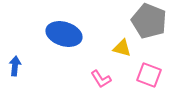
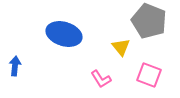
yellow triangle: moved 1 px left, 1 px up; rotated 36 degrees clockwise
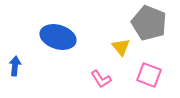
gray pentagon: moved 2 px down
blue ellipse: moved 6 px left, 3 px down
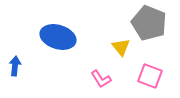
pink square: moved 1 px right, 1 px down
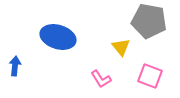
gray pentagon: moved 2 px up; rotated 12 degrees counterclockwise
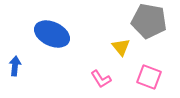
blue ellipse: moved 6 px left, 3 px up; rotated 8 degrees clockwise
pink square: moved 1 px left, 1 px down
